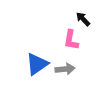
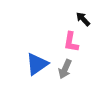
pink L-shape: moved 2 px down
gray arrow: rotated 120 degrees clockwise
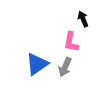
black arrow: rotated 21 degrees clockwise
gray arrow: moved 2 px up
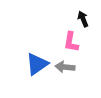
gray arrow: rotated 72 degrees clockwise
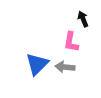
blue triangle: rotated 10 degrees counterclockwise
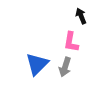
black arrow: moved 2 px left, 3 px up
gray arrow: rotated 78 degrees counterclockwise
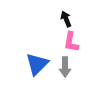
black arrow: moved 15 px left, 3 px down
gray arrow: rotated 18 degrees counterclockwise
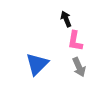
pink L-shape: moved 4 px right, 1 px up
gray arrow: moved 14 px right; rotated 24 degrees counterclockwise
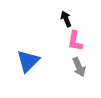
blue triangle: moved 9 px left, 3 px up
